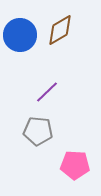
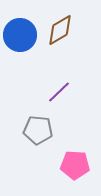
purple line: moved 12 px right
gray pentagon: moved 1 px up
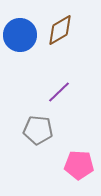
pink pentagon: moved 4 px right
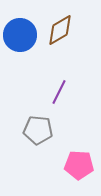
purple line: rotated 20 degrees counterclockwise
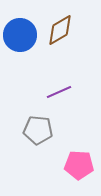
purple line: rotated 40 degrees clockwise
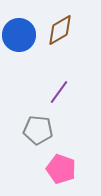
blue circle: moved 1 px left
purple line: rotated 30 degrees counterclockwise
pink pentagon: moved 18 px left, 4 px down; rotated 16 degrees clockwise
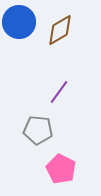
blue circle: moved 13 px up
pink pentagon: rotated 8 degrees clockwise
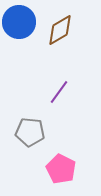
gray pentagon: moved 8 px left, 2 px down
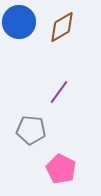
brown diamond: moved 2 px right, 3 px up
gray pentagon: moved 1 px right, 2 px up
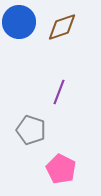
brown diamond: rotated 12 degrees clockwise
purple line: rotated 15 degrees counterclockwise
gray pentagon: rotated 12 degrees clockwise
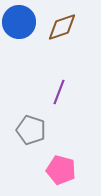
pink pentagon: moved 1 px down; rotated 12 degrees counterclockwise
